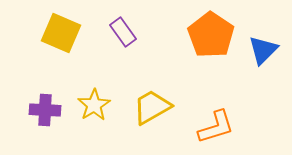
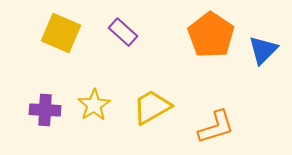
purple rectangle: rotated 12 degrees counterclockwise
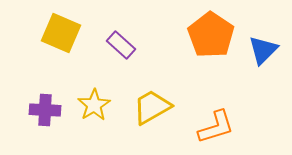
purple rectangle: moved 2 px left, 13 px down
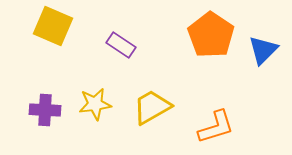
yellow square: moved 8 px left, 7 px up
purple rectangle: rotated 8 degrees counterclockwise
yellow star: moved 1 px right, 1 px up; rotated 24 degrees clockwise
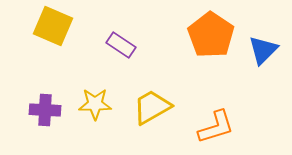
yellow star: rotated 8 degrees clockwise
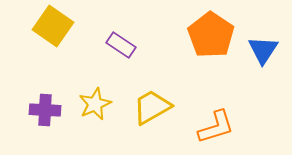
yellow square: rotated 12 degrees clockwise
blue triangle: rotated 12 degrees counterclockwise
yellow star: rotated 24 degrees counterclockwise
